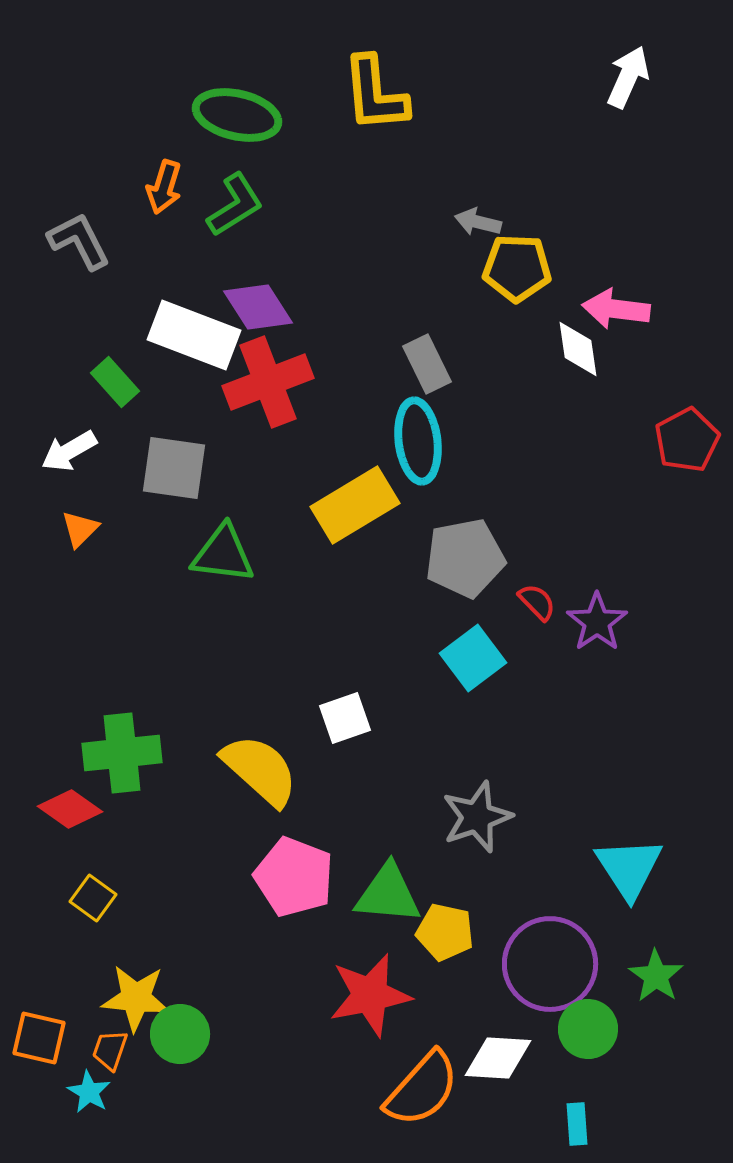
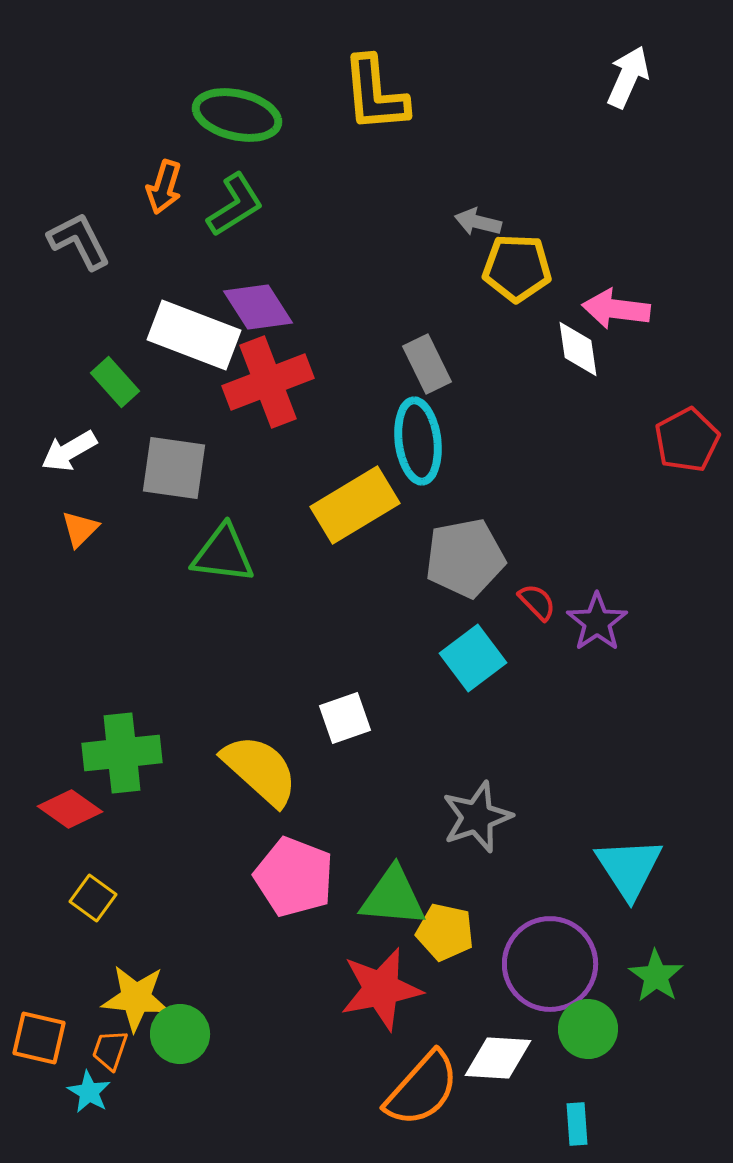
green triangle at (388, 894): moved 5 px right, 3 px down
red star at (370, 995): moved 11 px right, 6 px up
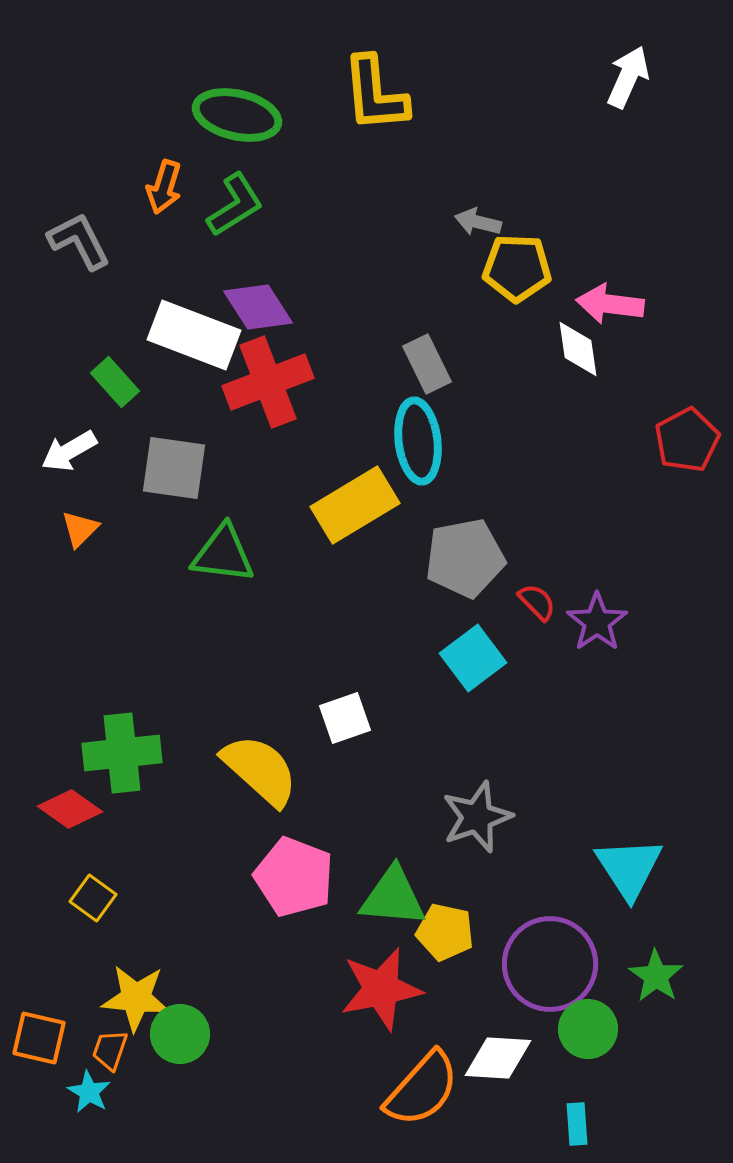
pink arrow at (616, 309): moved 6 px left, 5 px up
